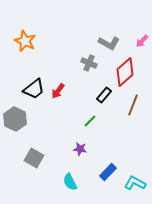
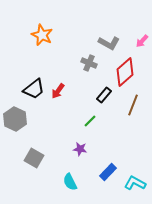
orange star: moved 17 px right, 6 px up
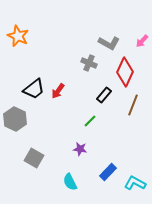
orange star: moved 24 px left, 1 px down
red diamond: rotated 24 degrees counterclockwise
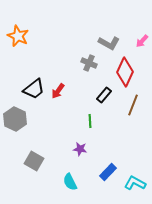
green line: rotated 48 degrees counterclockwise
gray square: moved 3 px down
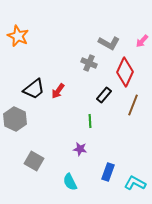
blue rectangle: rotated 24 degrees counterclockwise
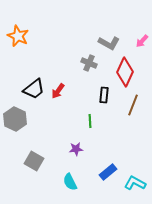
black rectangle: rotated 35 degrees counterclockwise
purple star: moved 4 px left; rotated 16 degrees counterclockwise
blue rectangle: rotated 30 degrees clockwise
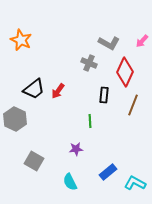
orange star: moved 3 px right, 4 px down
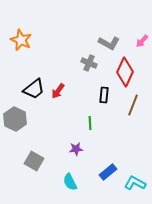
green line: moved 2 px down
